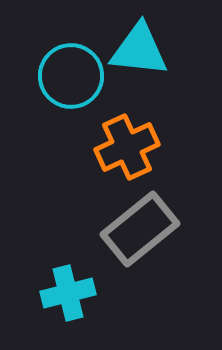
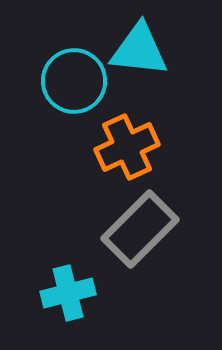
cyan circle: moved 3 px right, 5 px down
gray rectangle: rotated 6 degrees counterclockwise
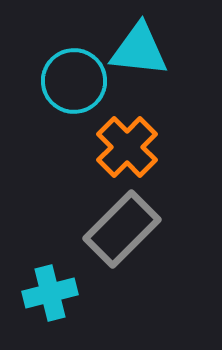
orange cross: rotated 20 degrees counterclockwise
gray rectangle: moved 18 px left
cyan cross: moved 18 px left
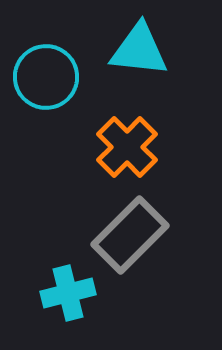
cyan circle: moved 28 px left, 4 px up
gray rectangle: moved 8 px right, 6 px down
cyan cross: moved 18 px right
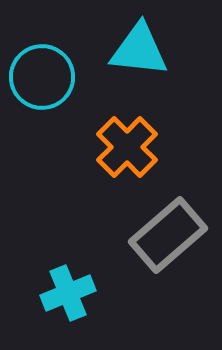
cyan circle: moved 4 px left
gray rectangle: moved 38 px right; rotated 4 degrees clockwise
cyan cross: rotated 8 degrees counterclockwise
